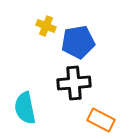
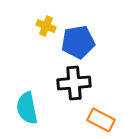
cyan semicircle: moved 2 px right
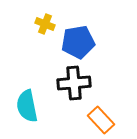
yellow cross: moved 1 px left, 2 px up
cyan semicircle: moved 2 px up
orange rectangle: rotated 20 degrees clockwise
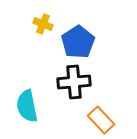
yellow cross: moved 2 px left
blue pentagon: rotated 24 degrees counterclockwise
black cross: moved 1 px up
